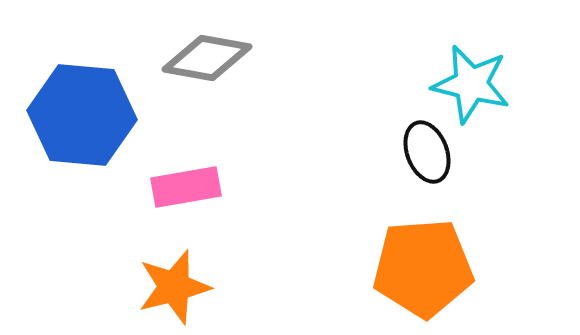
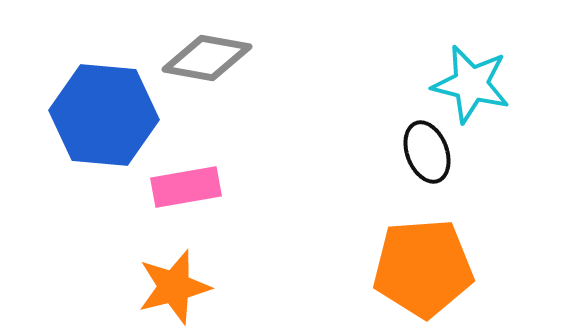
blue hexagon: moved 22 px right
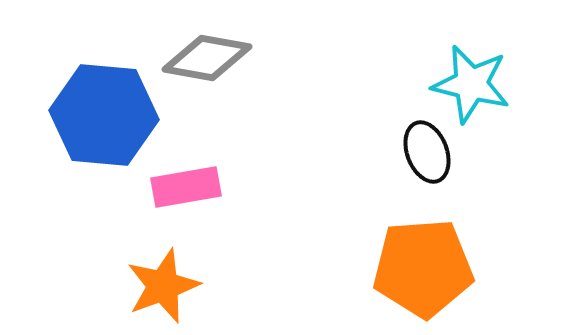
orange star: moved 11 px left, 1 px up; rotated 6 degrees counterclockwise
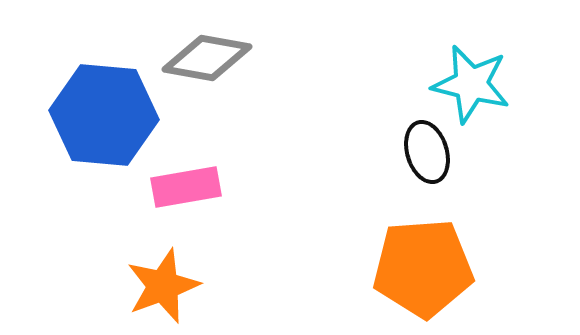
black ellipse: rotated 4 degrees clockwise
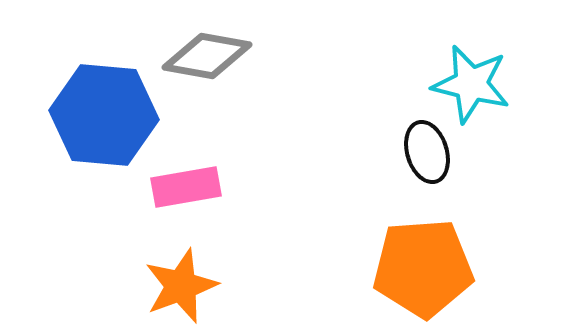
gray diamond: moved 2 px up
orange star: moved 18 px right
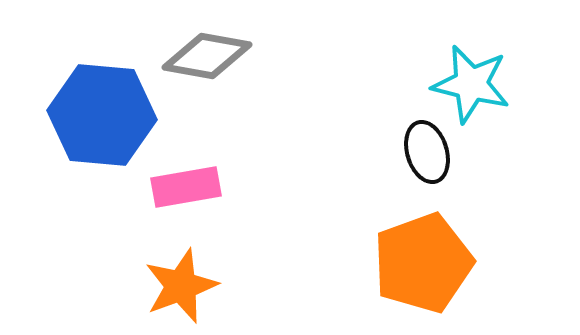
blue hexagon: moved 2 px left
orange pentagon: moved 5 px up; rotated 16 degrees counterclockwise
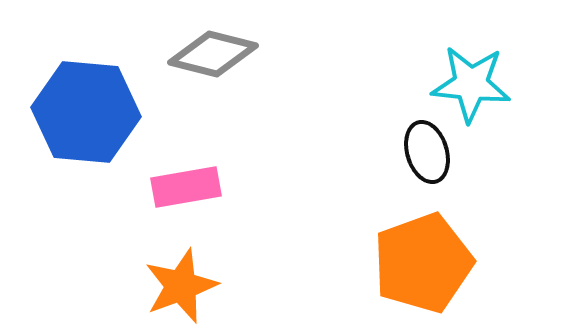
gray diamond: moved 6 px right, 2 px up; rotated 4 degrees clockwise
cyan star: rotated 8 degrees counterclockwise
blue hexagon: moved 16 px left, 3 px up
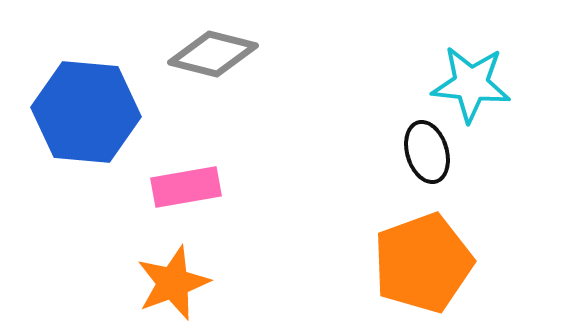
orange star: moved 8 px left, 3 px up
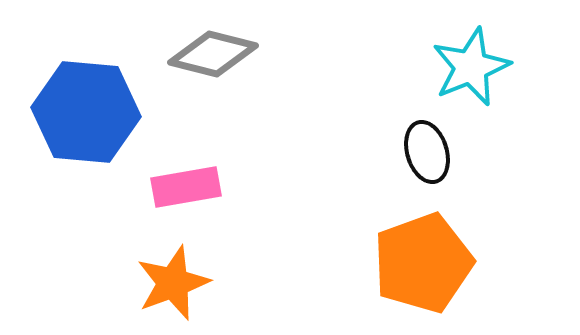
cyan star: moved 17 px up; rotated 28 degrees counterclockwise
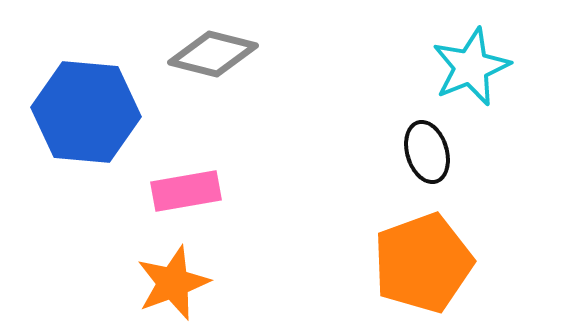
pink rectangle: moved 4 px down
